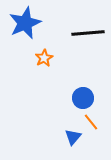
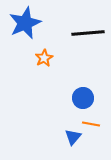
orange line: moved 2 px down; rotated 42 degrees counterclockwise
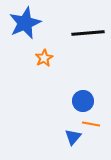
blue circle: moved 3 px down
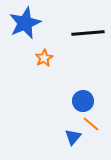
orange line: rotated 30 degrees clockwise
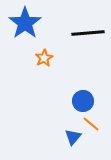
blue star: rotated 12 degrees counterclockwise
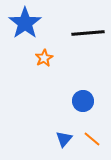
orange line: moved 1 px right, 15 px down
blue triangle: moved 9 px left, 2 px down
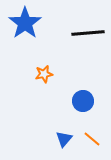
orange star: moved 16 px down; rotated 18 degrees clockwise
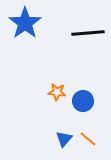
orange star: moved 13 px right, 18 px down; rotated 18 degrees clockwise
orange line: moved 4 px left
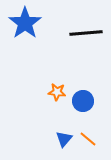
black line: moved 2 px left
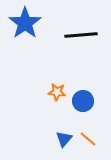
black line: moved 5 px left, 2 px down
